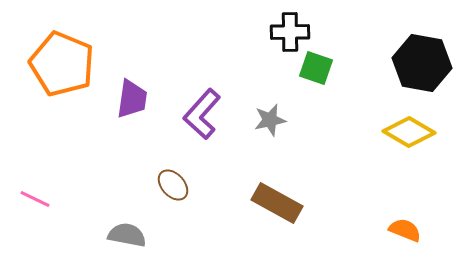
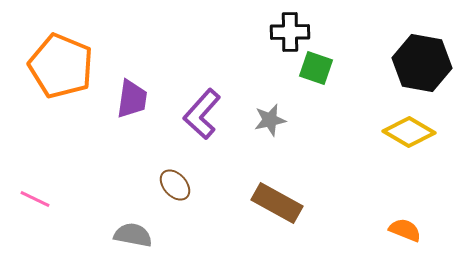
orange pentagon: moved 1 px left, 2 px down
brown ellipse: moved 2 px right
gray semicircle: moved 6 px right
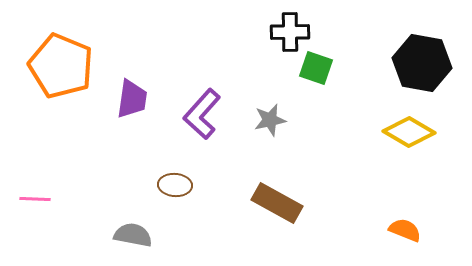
brown ellipse: rotated 44 degrees counterclockwise
pink line: rotated 24 degrees counterclockwise
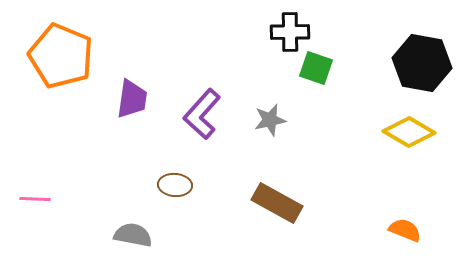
orange pentagon: moved 10 px up
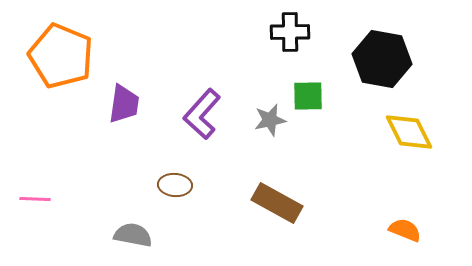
black hexagon: moved 40 px left, 4 px up
green square: moved 8 px left, 28 px down; rotated 20 degrees counterclockwise
purple trapezoid: moved 8 px left, 5 px down
yellow diamond: rotated 33 degrees clockwise
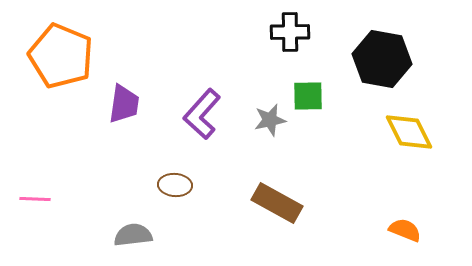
gray semicircle: rotated 18 degrees counterclockwise
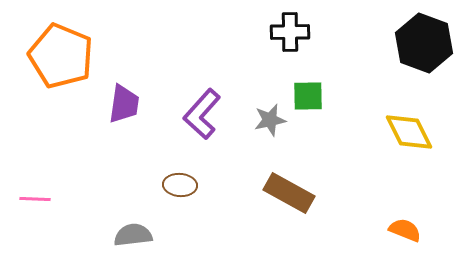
black hexagon: moved 42 px right, 16 px up; rotated 10 degrees clockwise
brown ellipse: moved 5 px right
brown rectangle: moved 12 px right, 10 px up
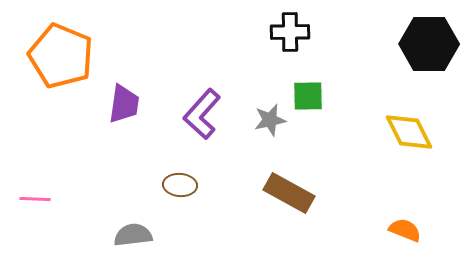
black hexagon: moved 5 px right, 1 px down; rotated 20 degrees counterclockwise
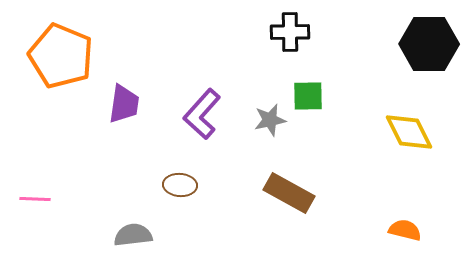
orange semicircle: rotated 8 degrees counterclockwise
